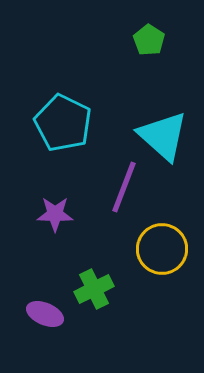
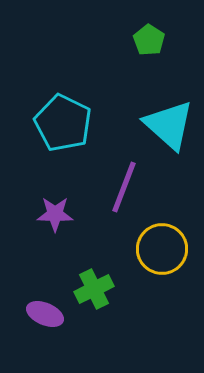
cyan triangle: moved 6 px right, 11 px up
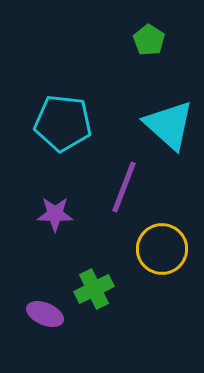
cyan pentagon: rotated 20 degrees counterclockwise
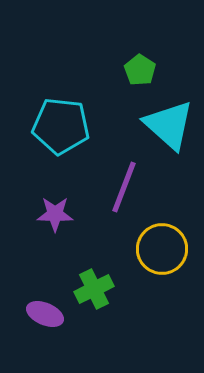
green pentagon: moved 9 px left, 30 px down
cyan pentagon: moved 2 px left, 3 px down
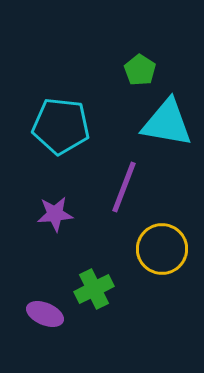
cyan triangle: moved 2 px left, 2 px up; rotated 32 degrees counterclockwise
purple star: rotated 6 degrees counterclockwise
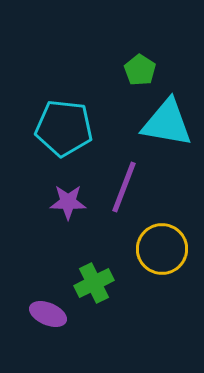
cyan pentagon: moved 3 px right, 2 px down
purple star: moved 13 px right, 12 px up; rotated 6 degrees clockwise
green cross: moved 6 px up
purple ellipse: moved 3 px right
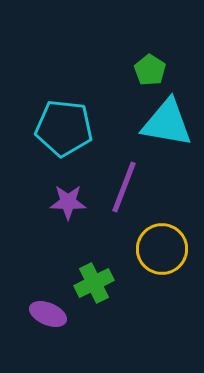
green pentagon: moved 10 px right
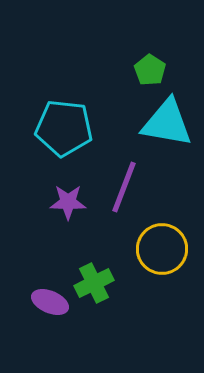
purple ellipse: moved 2 px right, 12 px up
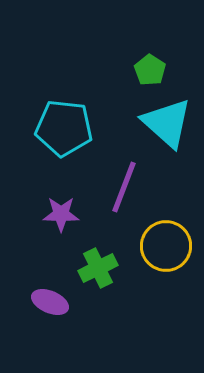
cyan triangle: rotated 32 degrees clockwise
purple star: moved 7 px left, 12 px down
yellow circle: moved 4 px right, 3 px up
green cross: moved 4 px right, 15 px up
